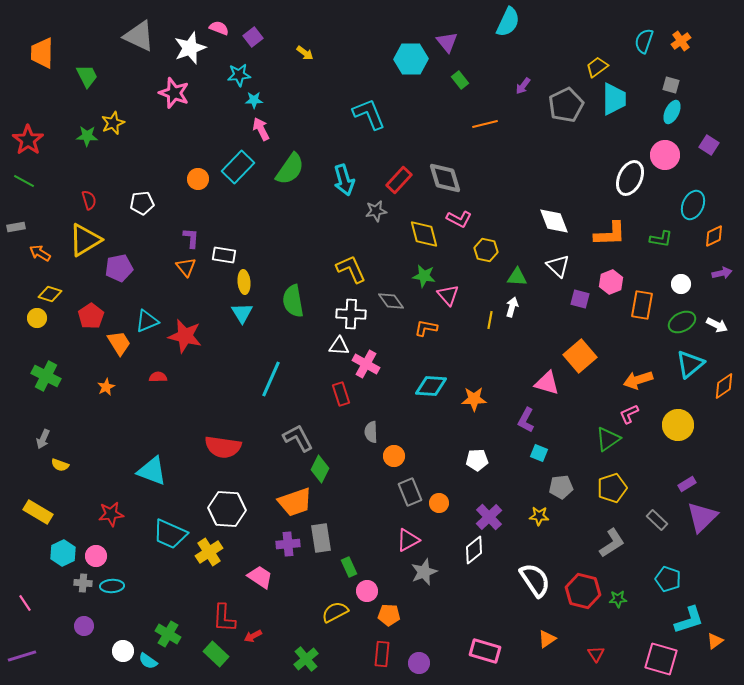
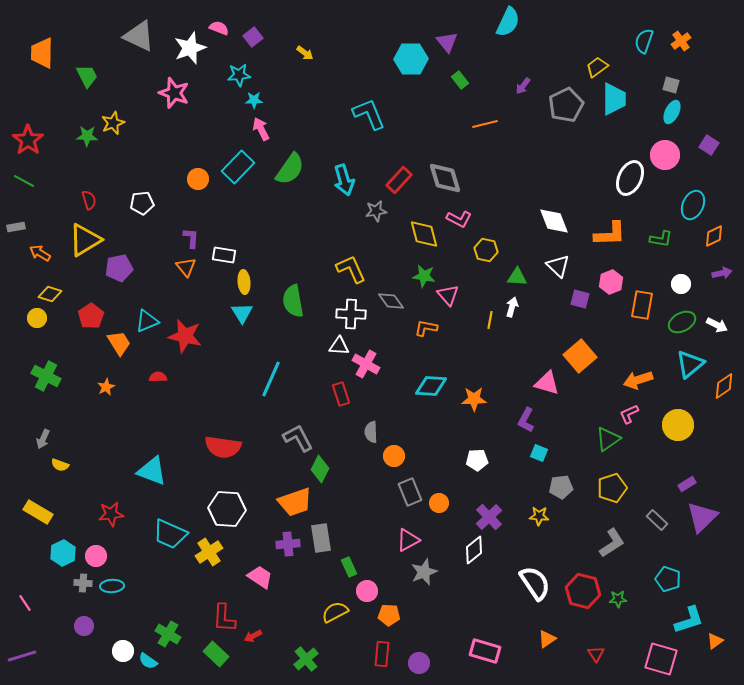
white semicircle at (535, 580): moved 3 px down
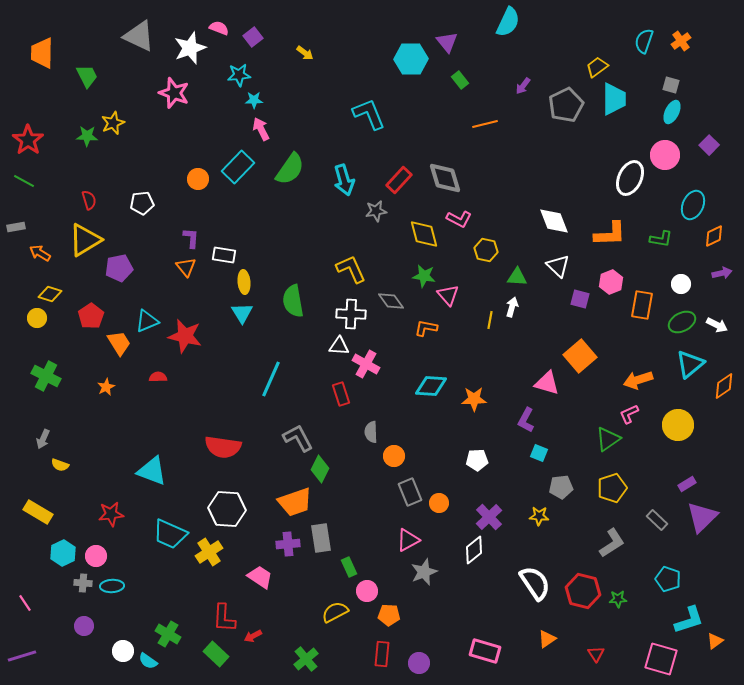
purple square at (709, 145): rotated 12 degrees clockwise
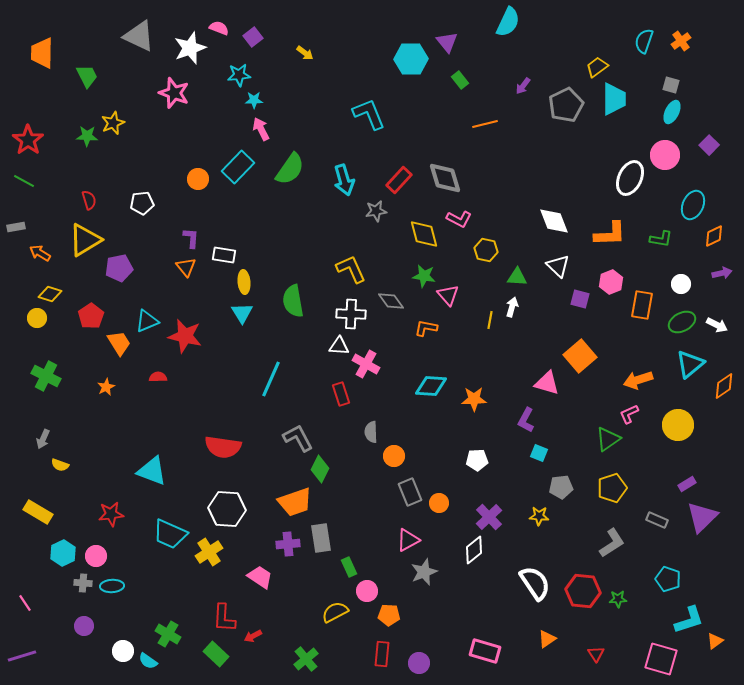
gray rectangle at (657, 520): rotated 20 degrees counterclockwise
red hexagon at (583, 591): rotated 8 degrees counterclockwise
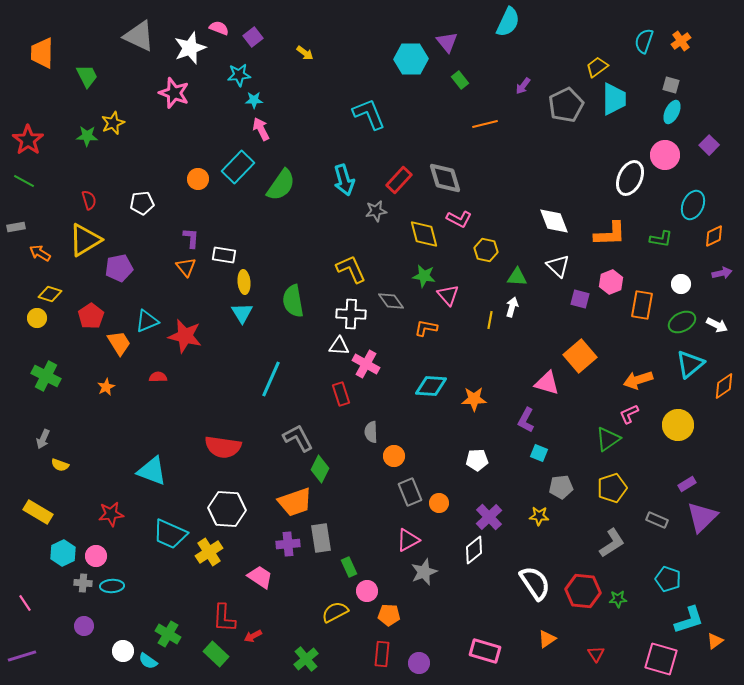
green semicircle at (290, 169): moved 9 px left, 16 px down
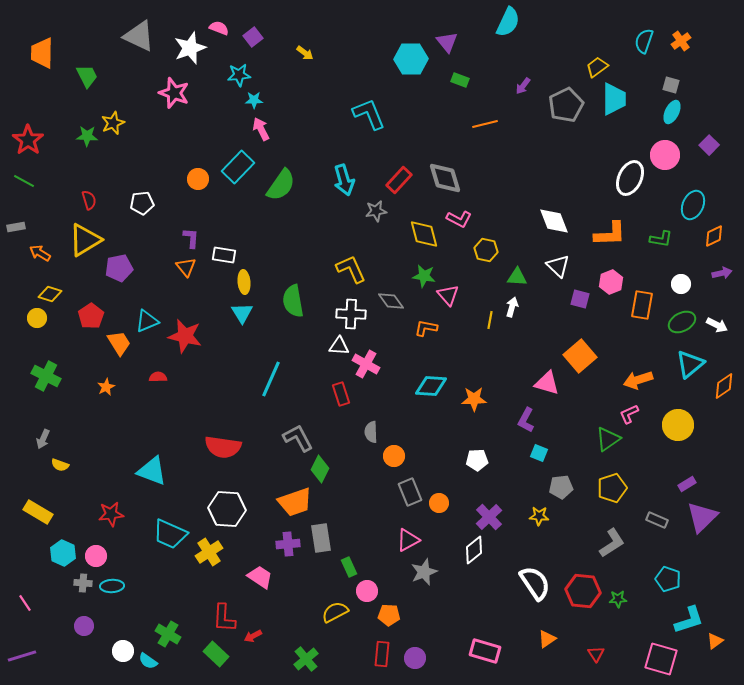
green rectangle at (460, 80): rotated 30 degrees counterclockwise
cyan hexagon at (63, 553): rotated 10 degrees counterclockwise
purple circle at (419, 663): moved 4 px left, 5 px up
